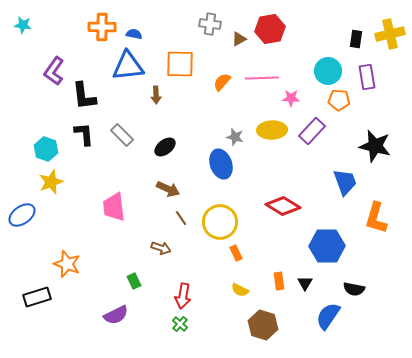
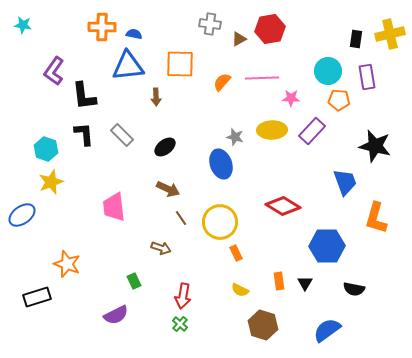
brown arrow at (156, 95): moved 2 px down
blue semicircle at (328, 316): moved 1 px left, 14 px down; rotated 20 degrees clockwise
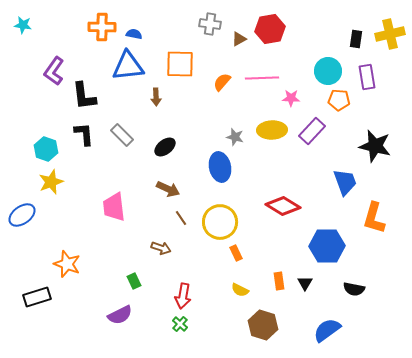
blue ellipse at (221, 164): moved 1 px left, 3 px down; rotated 8 degrees clockwise
orange L-shape at (376, 218): moved 2 px left
purple semicircle at (116, 315): moved 4 px right
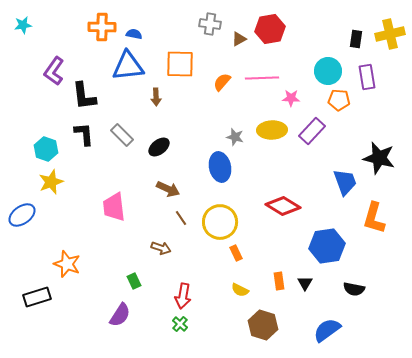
cyan star at (23, 25): rotated 18 degrees counterclockwise
black star at (375, 146): moved 4 px right, 12 px down
black ellipse at (165, 147): moved 6 px left
blue hexagon at (327, 246): rotated 8 degrees counterclockwise
purple semicircle at (120, 315): rotated 30 degrees counterclockwise
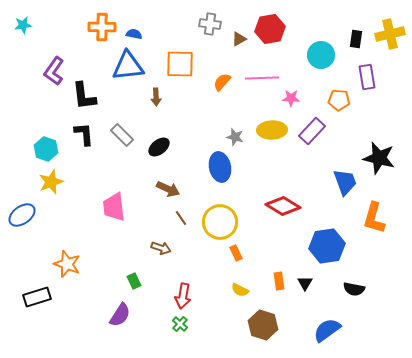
cyan circle at (328, 71): moved 7 px left, 16 px up
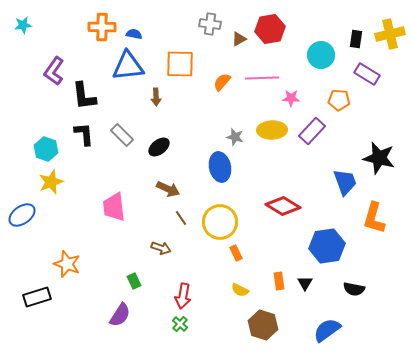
purple rectangle at (367, 77): moved 3 px up; rotated 50 degrees counterclockwise
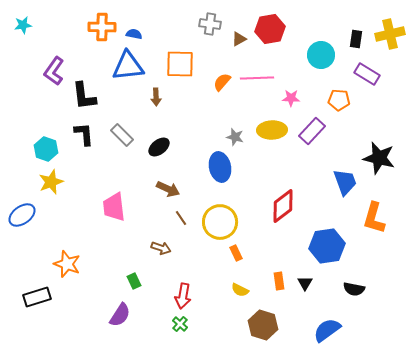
pink line at (262, 78): moved 5 px left
red diamond at (283, 206): rotated 68 degrees counterclockwise
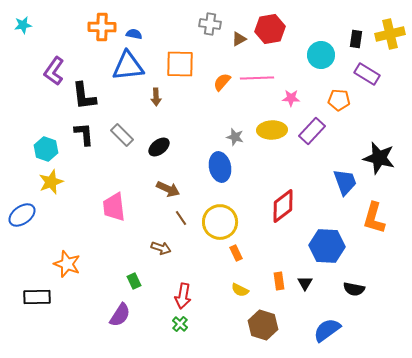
blue hexagon at (327, 246): rotated 12 degrees clockwise
black rectangle at (37, 297): rotated 16 degrees clockwise
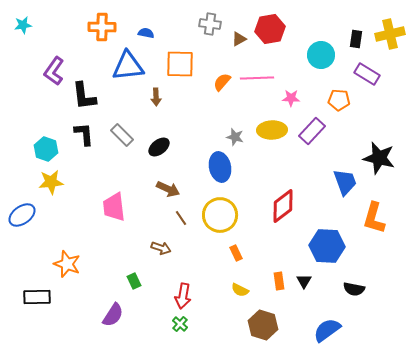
blue semicircle at (134, 34): moved 12 px right, 1 px up
yellow star at (51, 182): rotated 15 degrees clockwise
yellow circle at (220, 222): moved 7 px up
black triangle at (305, 283): moved 1 px left, 2 px up
purple semicircle at (120, 315): moved 7 px left
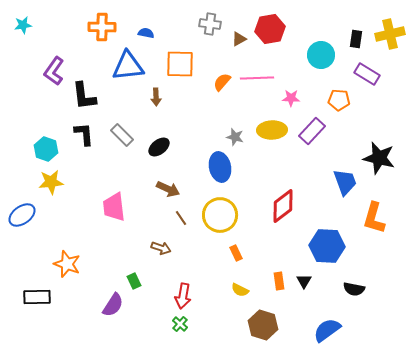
purple semicircle at (113, 315): moved 10 px up
